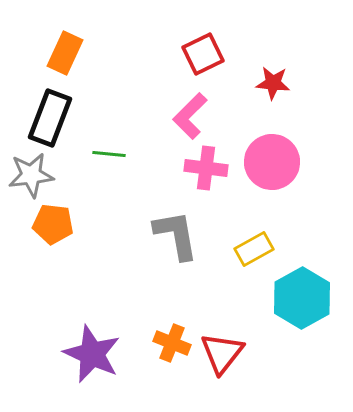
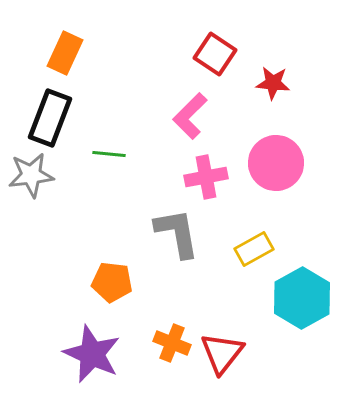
red square: moved 12 px right; rotated 30 degrees counterclockwise
pink circle: moved 4 px right, 1 px down
pink cross: moved 9 px down; rotated 18 degrees counterclockwise
orange pentagon: moved 59 px right, 58 px down
gray L-shape: moved 1 px right, 2 px up
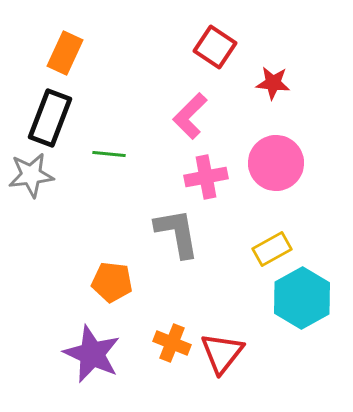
red square: moved 7 px up
yellow rectangle: moved 18 px right
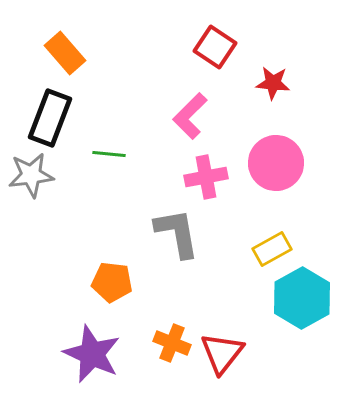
orange rectangle: rotated 66 degrees counterclockwise
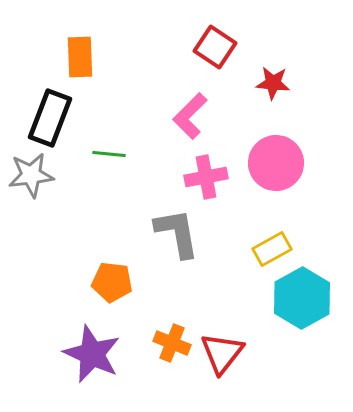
orange rectangle: moved 15 px right, 4 px down; rotated 39 degrees clockwise
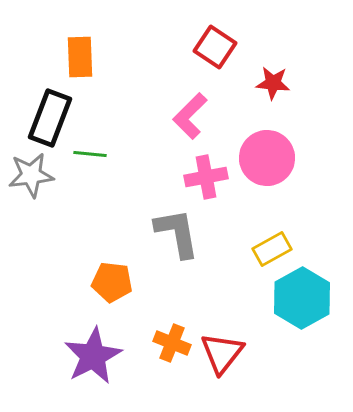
green line: moved 19 px left
pink circle: moved 9 px left, 5 px up
purple star: moved 1 px right, 2 px down; rotated 20 degrees clockwise
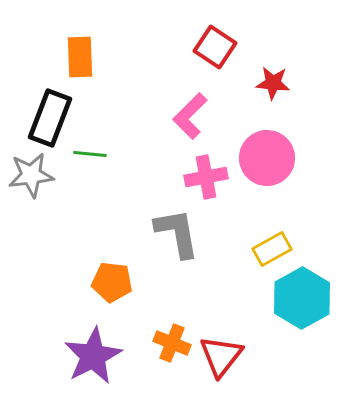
red triangle: moved 1 px left, 3 px down
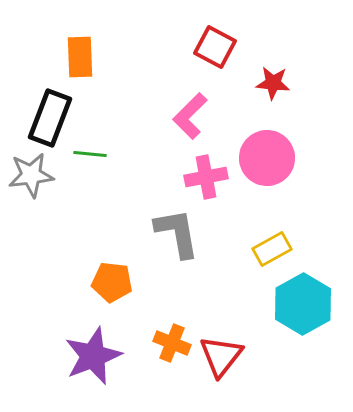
red square: rotated 6 degrees counterclockwise
cyan hexagon: moved 1 px right, 6 px down
purple star: rotated 6 degrees clockwise
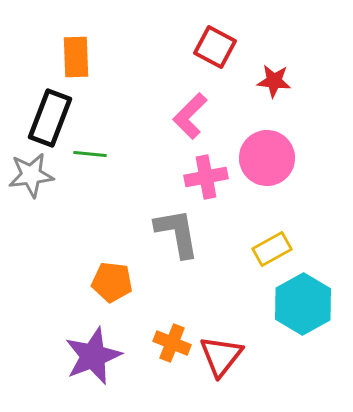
orange rectangle: moved 4 px left
red star: moved 1 px right, 2 px up
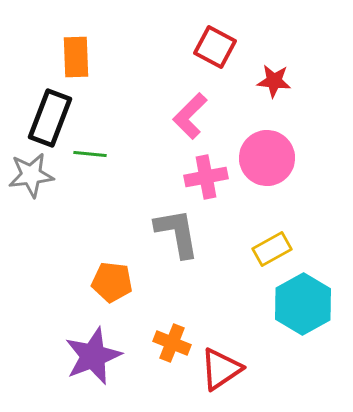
red triangle: moved 13 px down; rotated 18 degrees clockwise
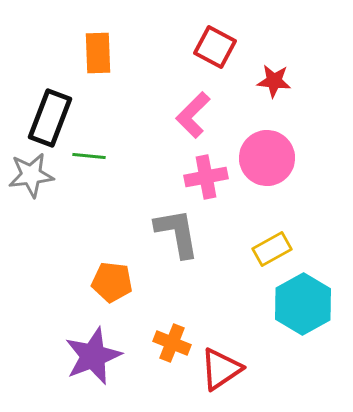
orange rectangle: moved 22 px right, 4 px up
pink L-shape: moved 3 px right, 1 px up
green line: moved 1 px left, 2 px down
